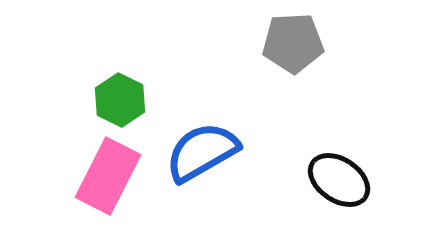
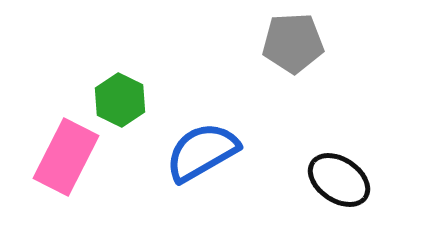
pink rectangle: moved 42 px left, 19 px up
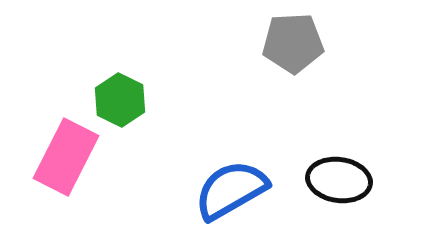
blue semicircle: moved 29 px right, 38 px down
black ellipse: rotated 26 degrees counterclockwise
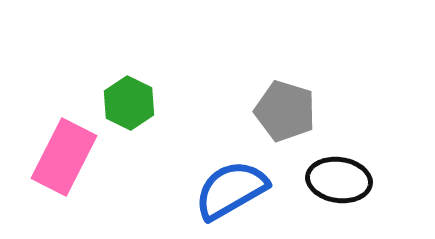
gray pentagon: moved 8 px left, 68 px down; rotated 20 degrees clockwise
green hexagon: moved 9 px right, 3 px down
pink rectangle: moved 2 px left
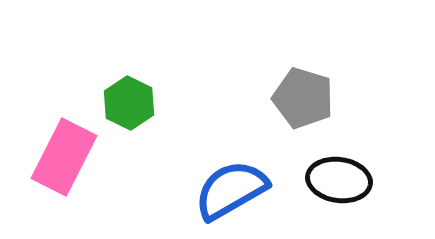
gray pentagon: moved 18 px right, 13 px up
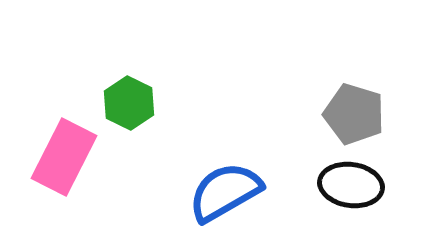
gray pentagon: moved 51 px right, 16 px down
black ellipse: moved 12 px right, 5 px down
blue semicircle: moved 6 px left, 2 px down
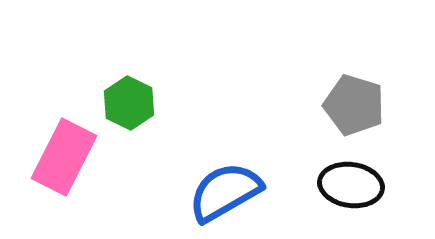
gray pentagon: moved 9 px up
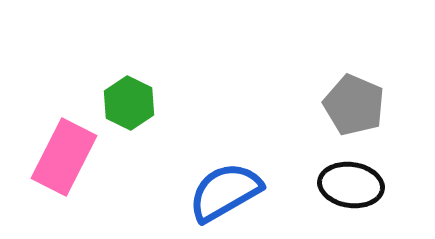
gray pentagon: rotated 6 degrees clockwise
